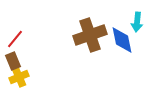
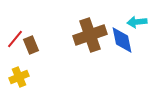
cyan arrow: rotated 78 degrees clockwise
brown rectangle: moved 18 px right, 16 px up
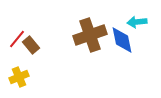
red line: moved 2 px right
brown rectangle: rotated 18 degrees counterclockwise
